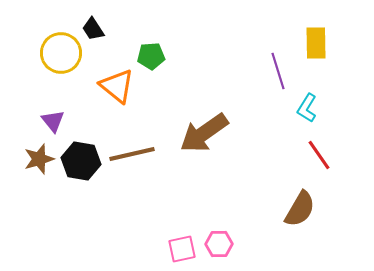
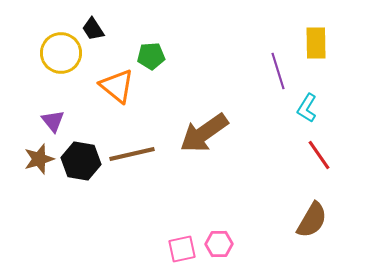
brown semicircle: moved 12 px right, 11 px down
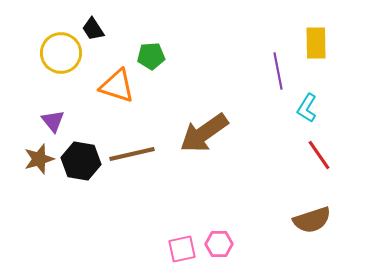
purple line: rotated 6 degrees clockwise
orange triangle: rotated 21 degrees counterclockwise
brown semicircle: rotated 42 degrees clockwise
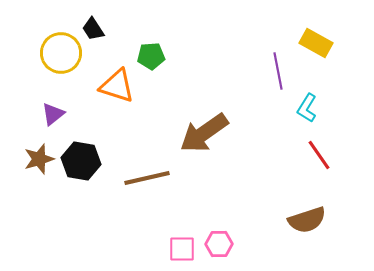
yellow rectangle: rotated 60 degrees counterclockwise
purple triangle: moved 7 px up; rotated 30 degrees clockwise
brown line: moved 15 px right, 24 px down
brown semicircle: moved 5 px left
pink square: rotated 12 degrees clockwise
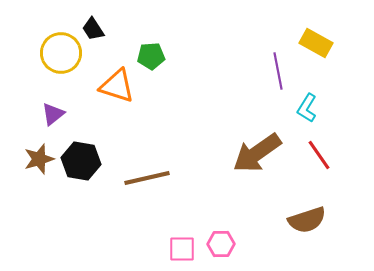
brown arrow: moved 53 px right, 20 px down
pink hexagon: moved 2 px right
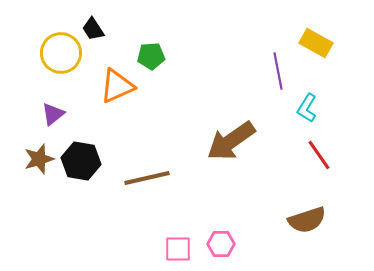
orange triangle: rotated 42 degrees counterclockwise
brown arrow: moved 26 px left, 12 px up
pink square: moved 4 px left
